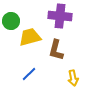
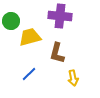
brown L-shape: moved 1 px right, 3 px down
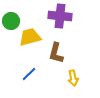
brown L-shape: moved 1 px left
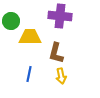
yellow trapezoid: rotated 15 degrees clockwise
blue line: rotated 35 degrees counterclockwise
yellow arrow: moved 12 px left, 2 px up
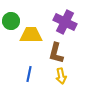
purple cross: moved 5 px right, 6 px down; rotated 20 degrees clockwise
yellow trapezoid: moved 1 px right, 2 px up
